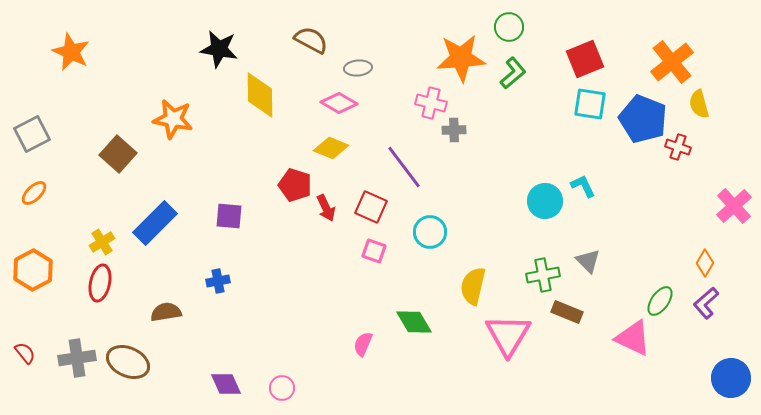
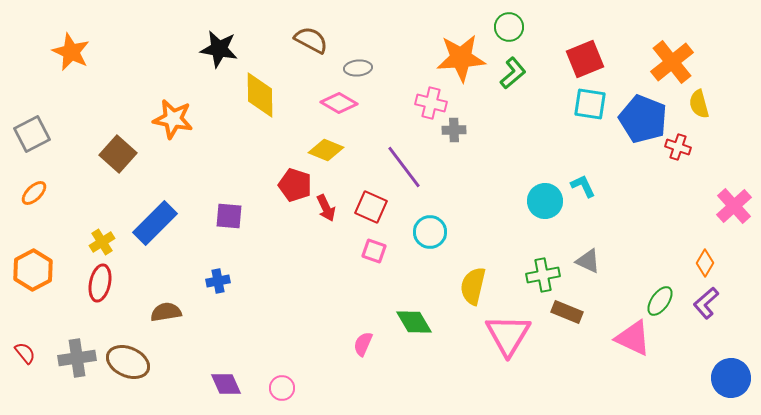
yellow diamond at (331, 148): moved 5 px left, 2 px down
gray triangle at (588, 261): rotated 20 degrees counterclockwise
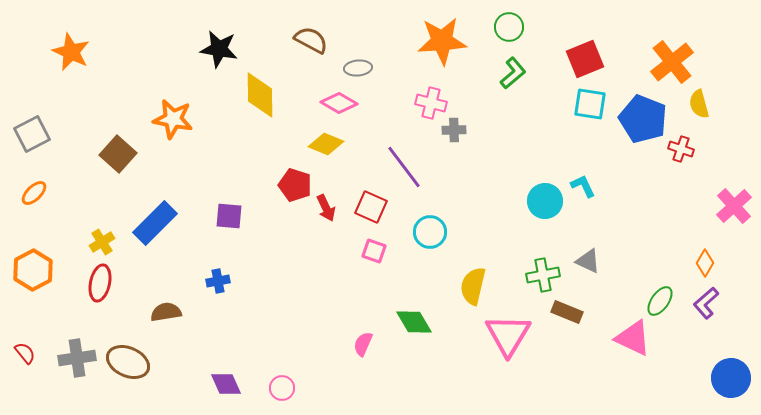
orange star at (461, 58): moved 19 px left, 17 px up
red cross at (678, 147): moved 3 px right, 2 px down
yellow diamond at (326, 150): moved 6 px up
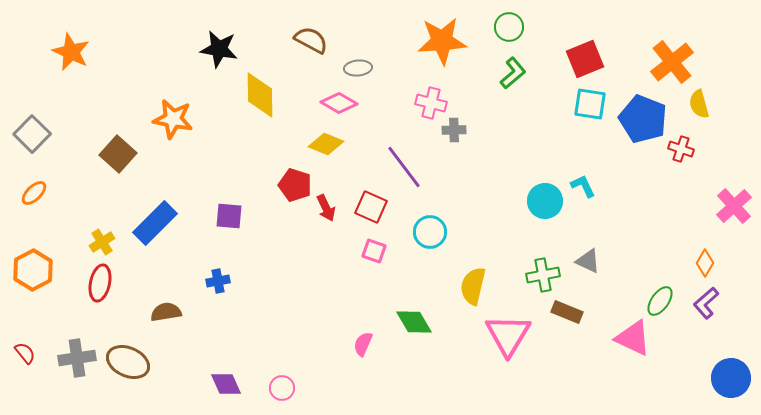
gray square at (32, 134): rotated 18 degrees counterclockwise
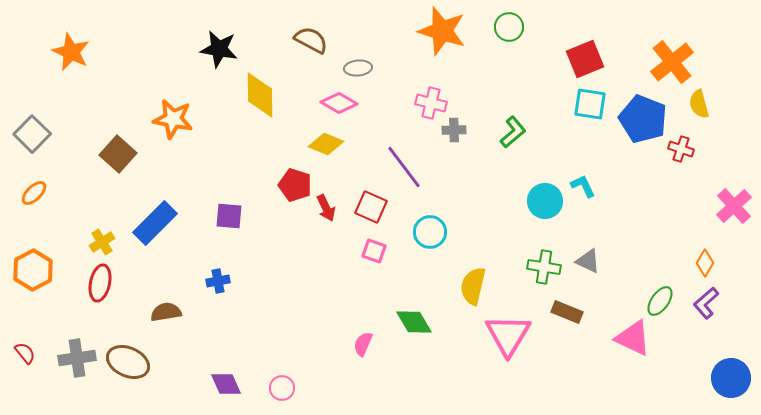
orange star at (442, 41): moved 10 px up; rotated 21 degrees clockwise
green L-shape at (513, 73): moved 59 px down
green cross at (543, 275): moved 1 px right, 8 px up; rotated 20 degrees clockwise
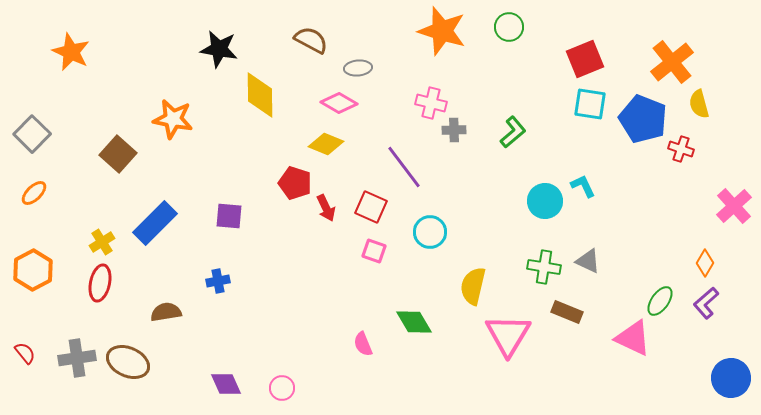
red pentagon at (295, 185): moved 2 px up
pink semicircle at (363, 344): rotated 45 degrees counterclockwise
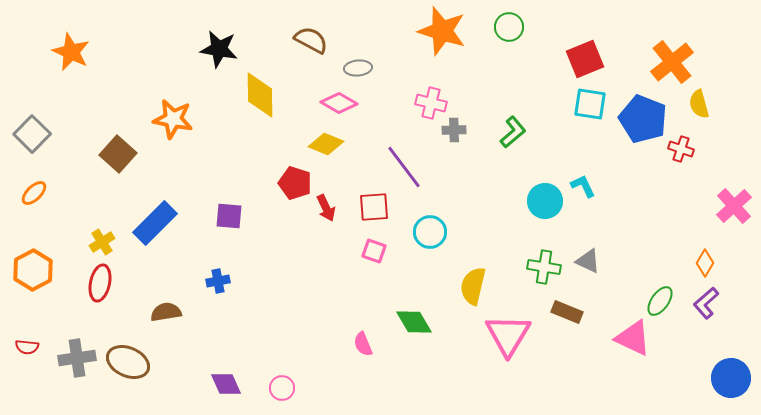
red square at (371, 207): moved 3 px right; rotated 28 degrees counterclockwise
red semicircle at (25, 353): moved 2 px right, 6 px up; rotated 135 degrees clockwise
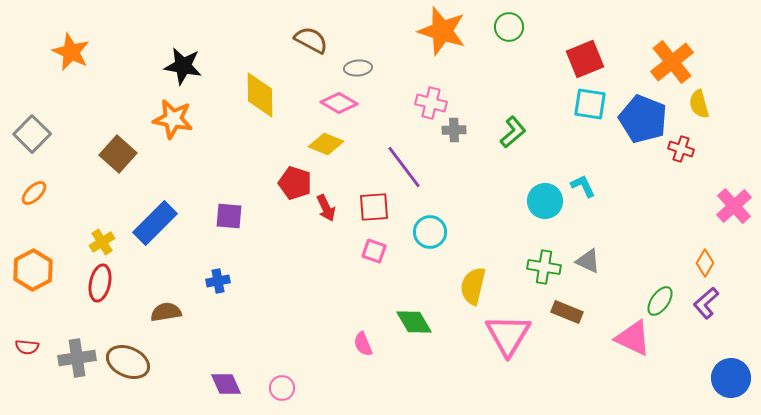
black star at (219, 49): moved 36 px left, 17 px down
